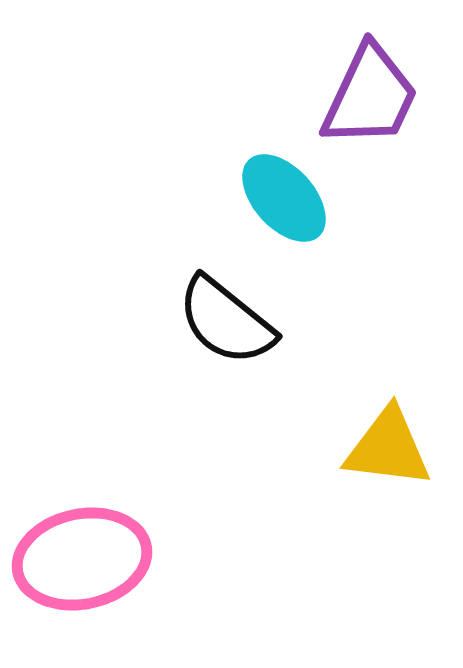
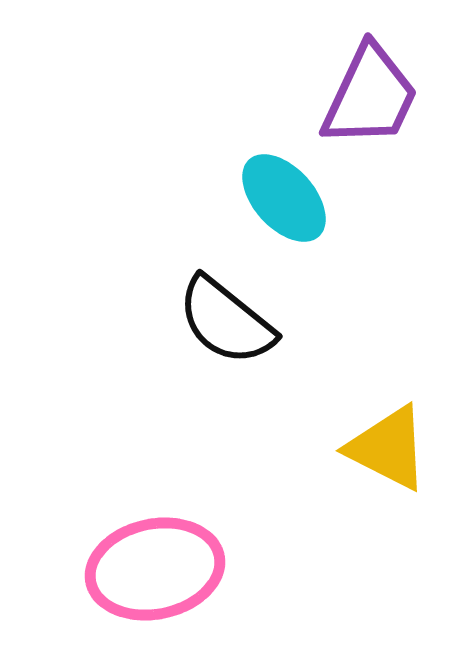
yellow triangle: rotated 20 degrees clockwise
pink ellipse: moved 73 px right, 10 px down
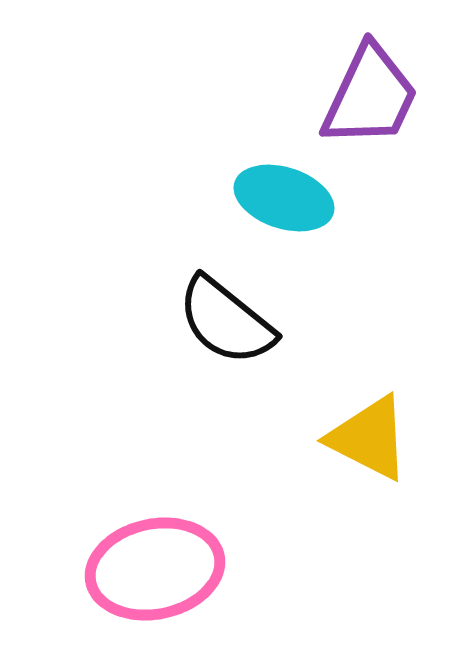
cyan ellipse: rotated 30 degrees counterclockwise
yellow triangle: moved 19 px left, 10 px up
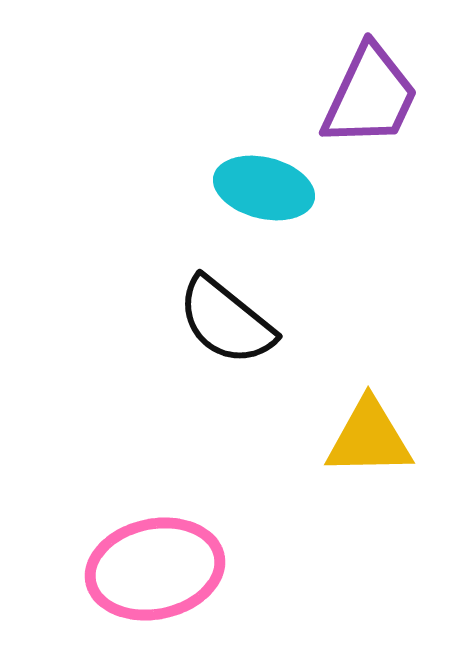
cyan ellipse: moved 20 px left, 10 px up; rotated 4 degrees counterclockwise
yellow triangle: rotated 28 degrees counterclockwise
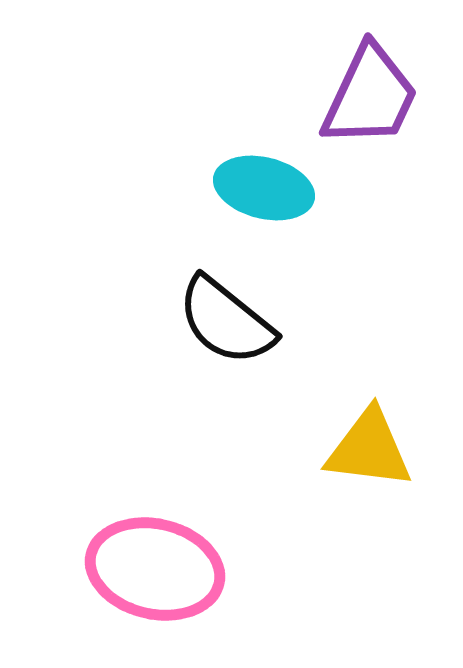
yellow triangle: moved 11 px down; rotated 8 degrees clockwise
pink ellipse: rotated 25 degrees clockwise
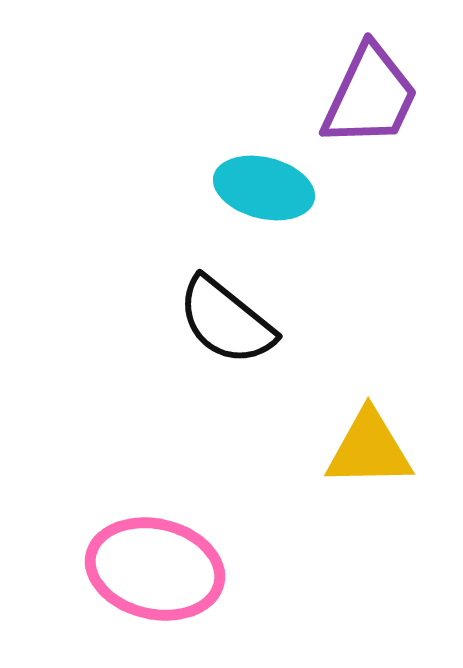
yellow triangle: rotated 8 degrees counterclockwise
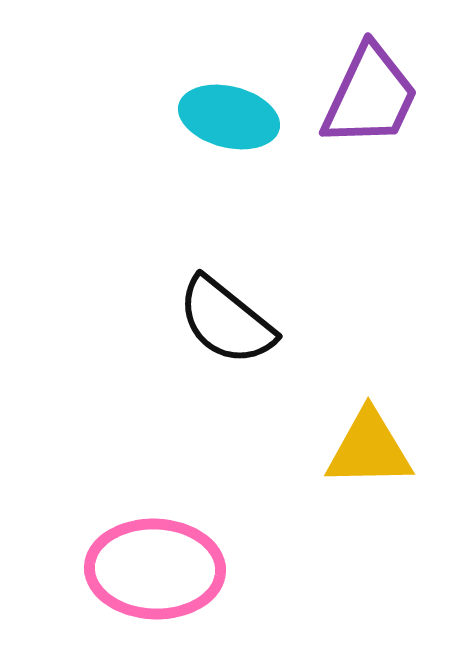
cyan ellipse: moved 35 px left, 71 px up
pink ellipse: rotated 11 degrees counterclockwise
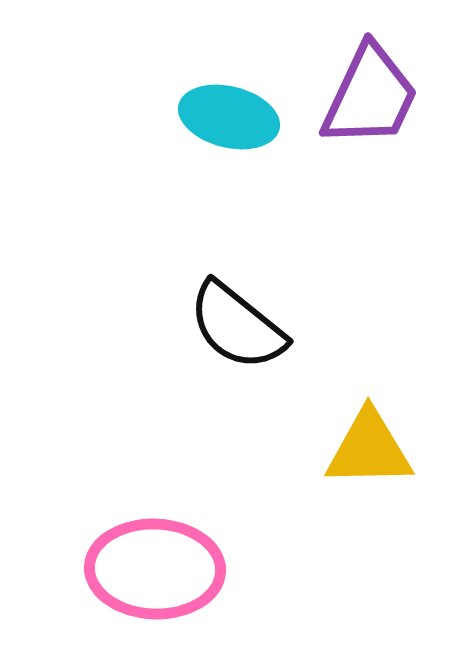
black semicircle: moved 11 px right, 5 px down
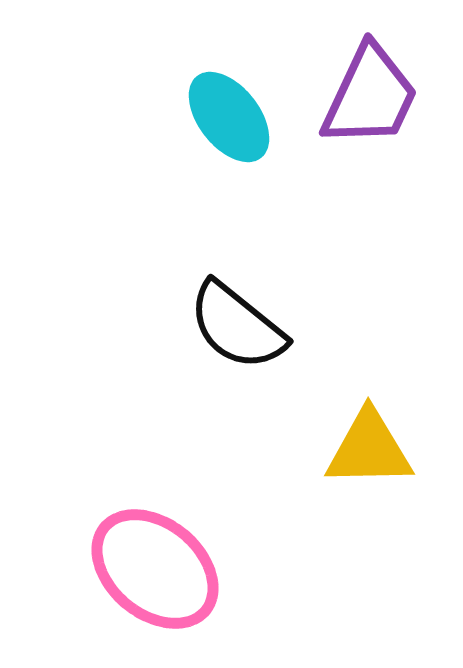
cyan ellipse: rotated 38 degrees clockwise
pink ellipse: rotated 38 degrees clockwise
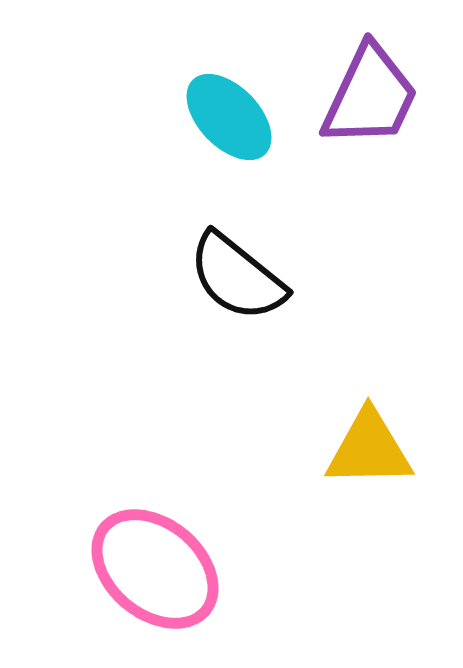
cyan ellipse: rotated 6 degrees counterclockwise
black semicircle: moved 49 px up
